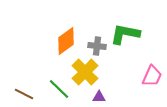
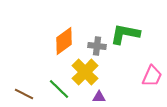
orange diamond: moved 2 px left
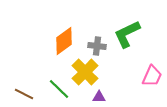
green L-shape: moved 2 px right; rotated 36 degrees counterclockwise
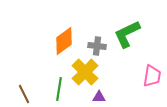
pink trapezoid: rotated 15 degrees counterclockwise
green line: rotated 55 degrees clockwise
brown line: rotated 36 degrees clockwise
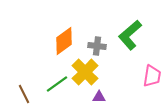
green L-shape: moved 3 px right, 1 px down; rotated 16 degrees counterclockwise
green line: moved 2 px left, 5 px up; rotated 45 degrees clockwise
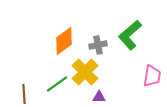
gray cross: moved 1 px right, 1 px up; rotated 18 degrees counterclockwise
brown line: rotated 24 degrees clockwise
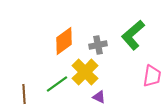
green L-shape: moved 3 px right
purple triangle: rotated 24 degrees clockwise
